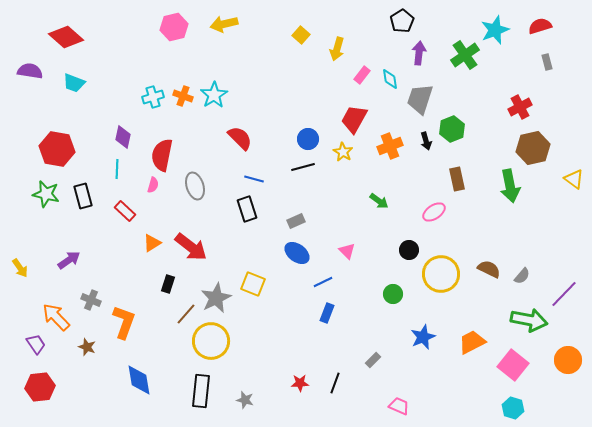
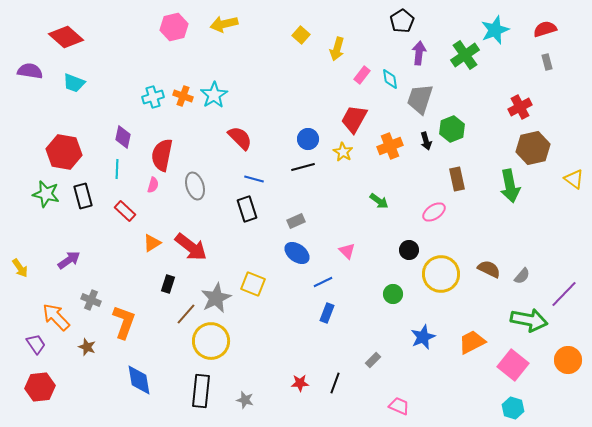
red semicircle at (540, 26): moved 5 px right, 3 px down
red hexagon at (57, 149): moved 7 px right, 3 px down
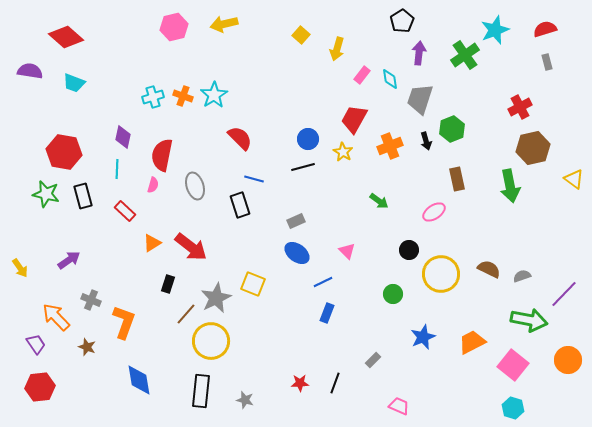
black rectangle at (247, 209): moved 7 px left, 4 px up
gray semicircle at (522, 276): rotated 150 degrees counterclockwise
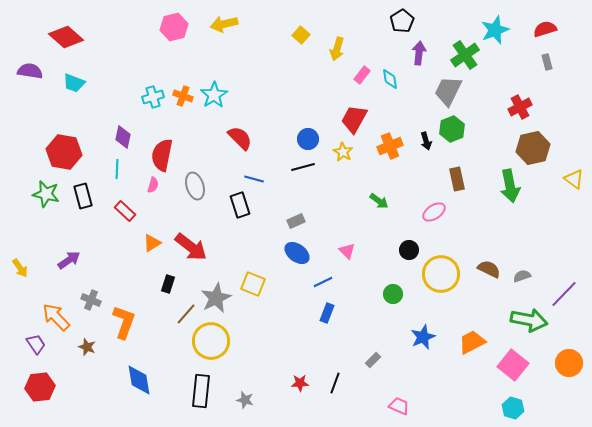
gray trapezoid at (420, 99): moved 28 px right, 8 px up; rotated 8 degrees clockwise
orange circle at (568, 360): moved 1 px right, 3 px down
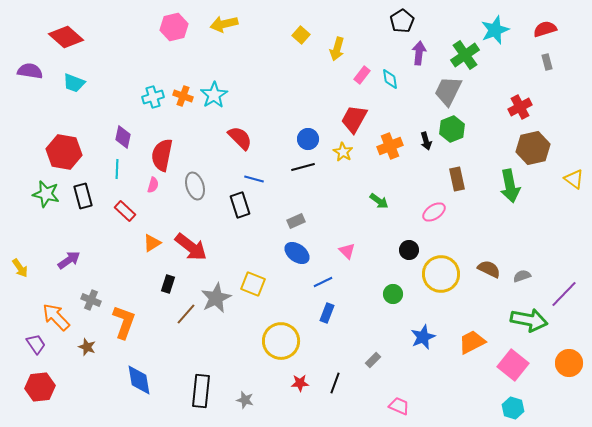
yellow circle at (211, 341): moved 70 px right
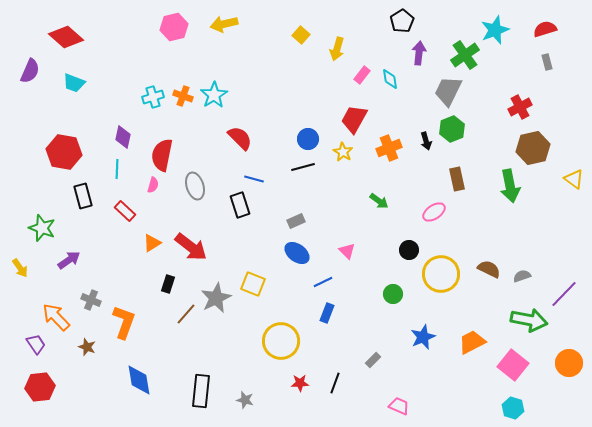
purple semicircle at (30, 71): rotated 105 degrees clockwise
orange cross at (390, 146): moved 1 px left, 2 px down
green star at (46, 194): moved 4 px left, 34 px down; rotated 8 degrees clockwise
